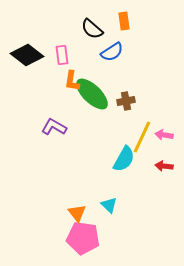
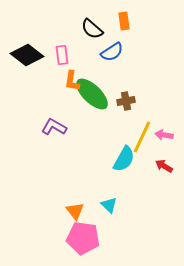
red arrow: rotated 24 degrees clockwise
orange triangle: moved 2 px left, 2 px up
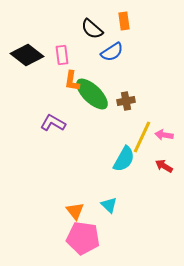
purple L-shape: moved 1 px left, 4 px up
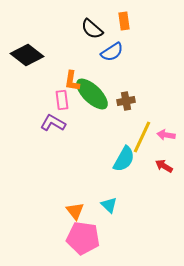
pink rectangle: moved 45 px down
pink arrow: moved 2 px right
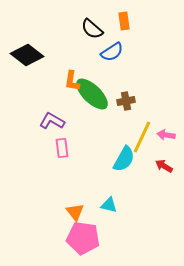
pink rectangle: moved 48 px down
purple L-shape: moved 1 px left, 2 px up
cyan triangle: rotated 30 degrees counterclockwise
orange triangle: moved 1 px down
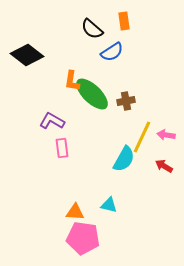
orange triangle: rotated 48 degrees counterclockwise
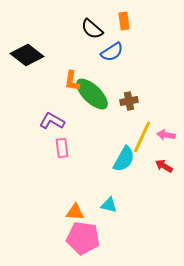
brown cross: moved 3 px right
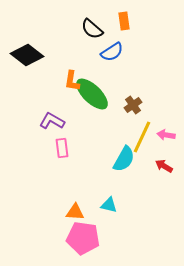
brown cross: moved 4 px right, 4 px down; rotated 24 degrees counterclockwise
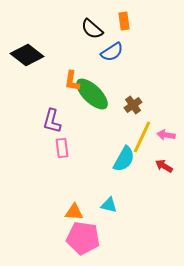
purple L-shape: rotated 105 degrees counterclockwise
orange triangle: moved 1 px left
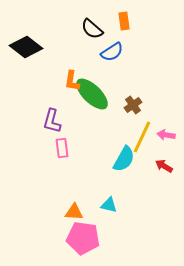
black diamond: moved 1 px left, 8 px up
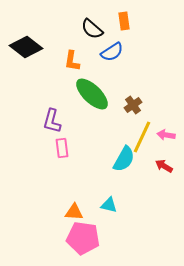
orange L-shape: moved 20 px up
